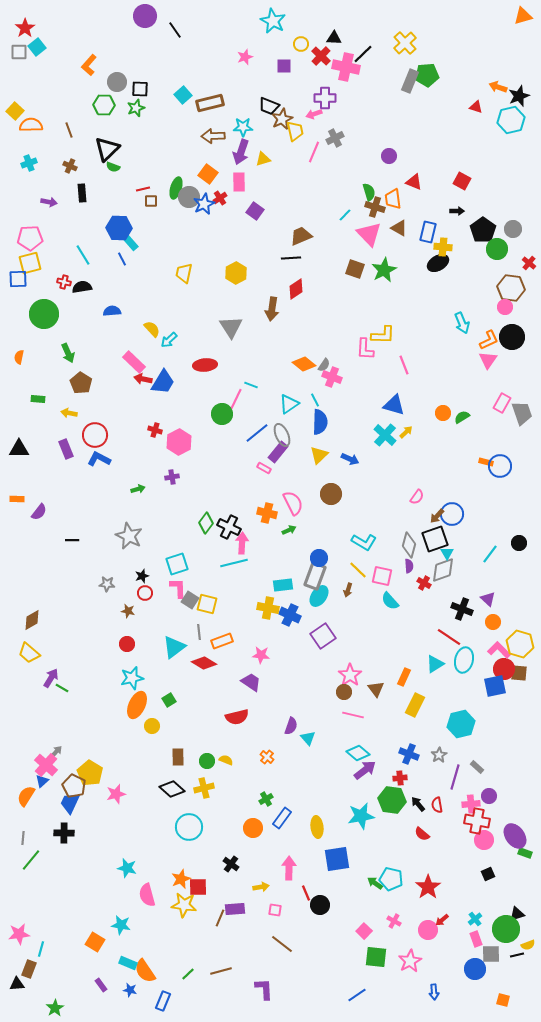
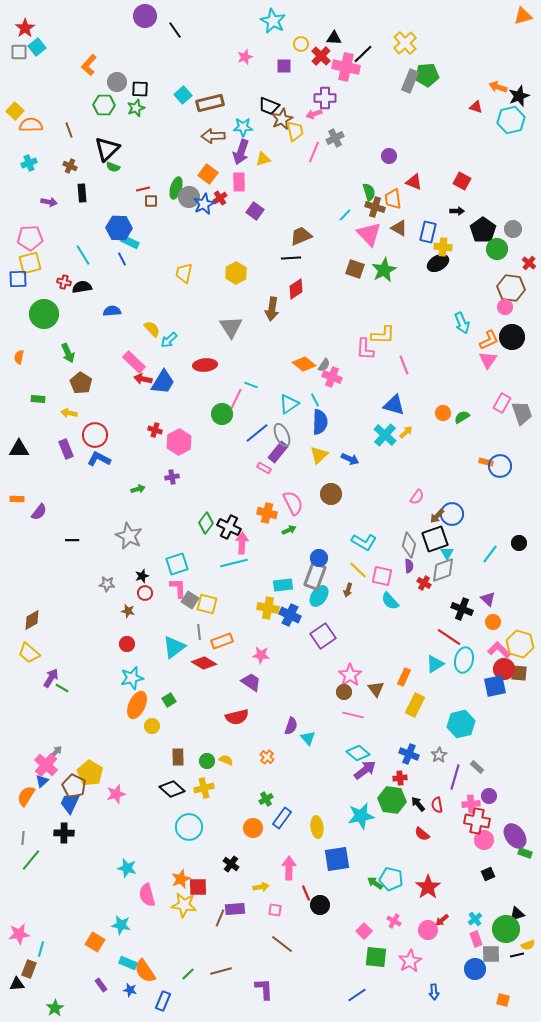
cyan rectangle at (130, 242): rotated 24 degrees counterclockwise
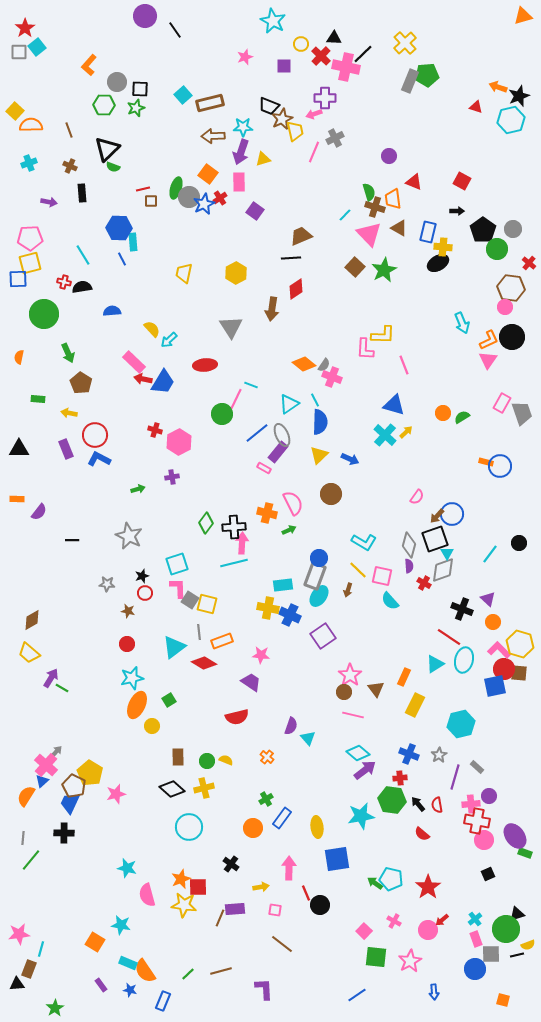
cyan rectangle at (130, 242): moved 3 px right; rotated 60 degrees clockwise
brown square at (355, 269): moved 2 px up; rotated 24 degrees clockwise
black cross at (229, 527): moved 5 px right; rotated 30 degrees counterclockwise
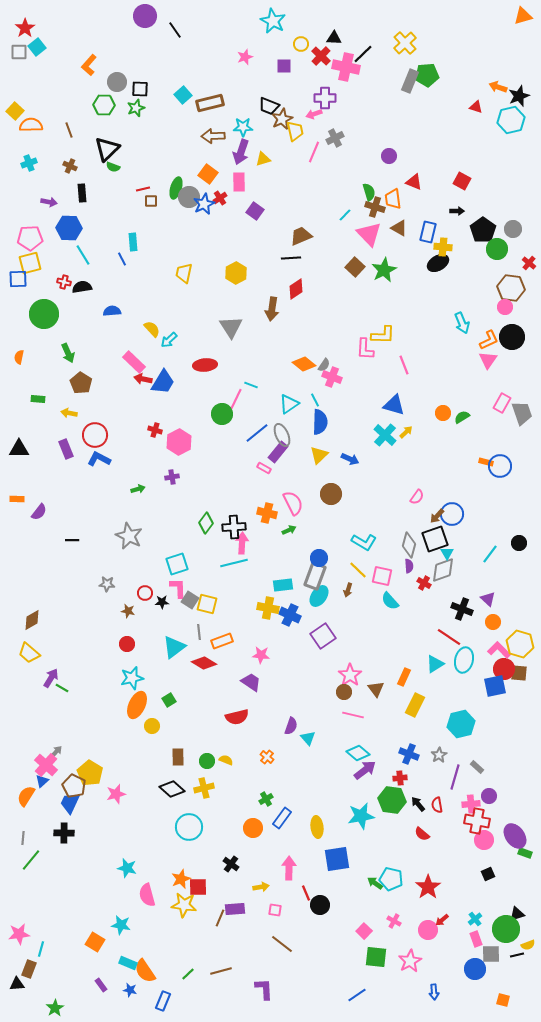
blue hexagon at (119, 228): moved 50 px left
black star at (142, 576): moved 20 px right, 26 px down; rotated 16 degrees clockwise
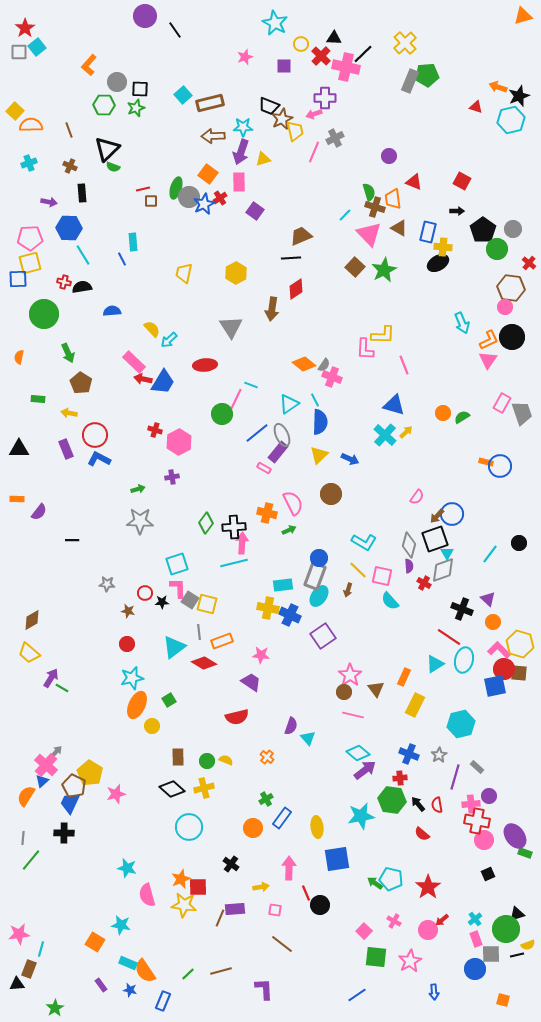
cyan star at (273, 21): moved 2 px right, 2 px down
gray star at (129, 536): moved 11 px right, 15 px up; rotated 24 degrees counterclockwise
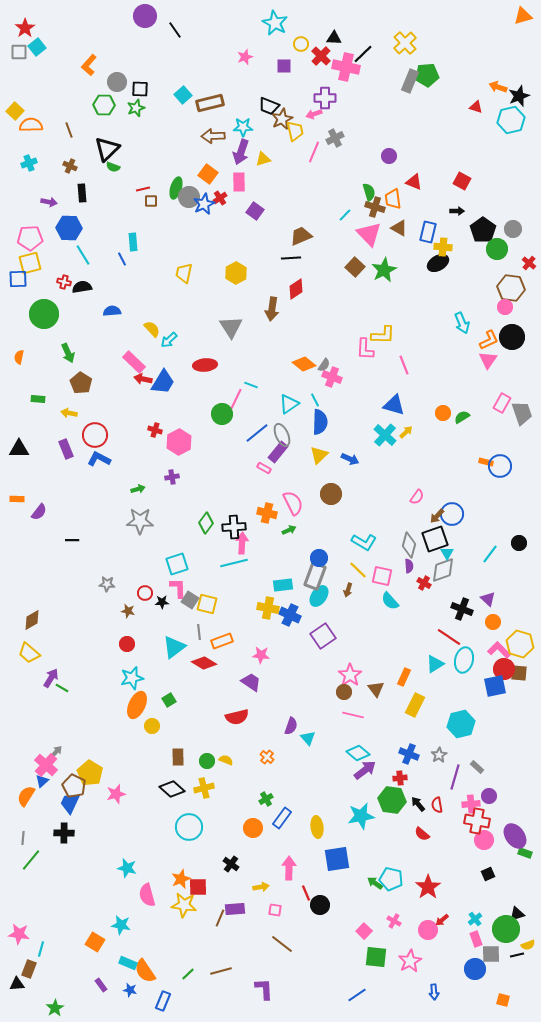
pink star at (19, 934): rotated 15 degrees clockwise
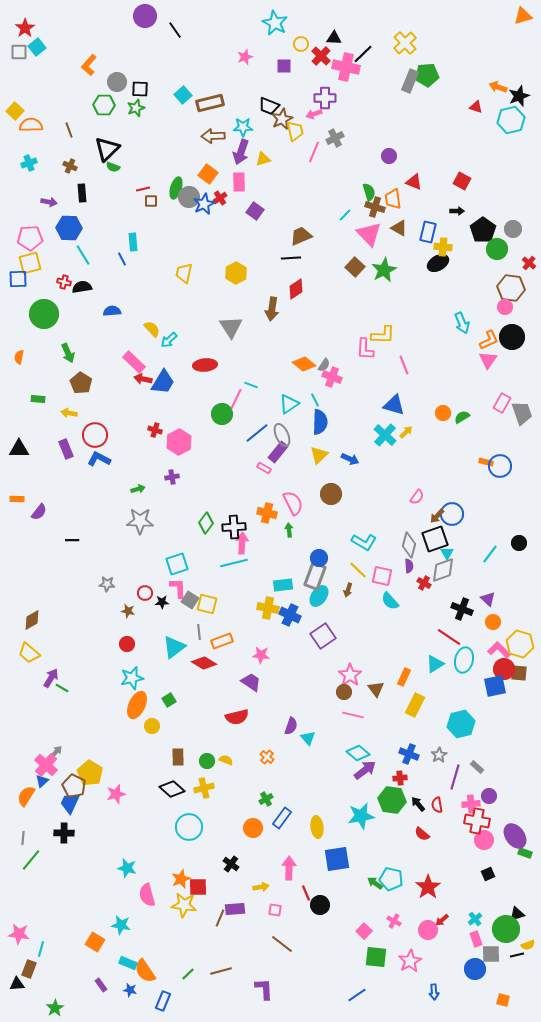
green arrow at (289, 530): rotated 72 degrees counterclockwise
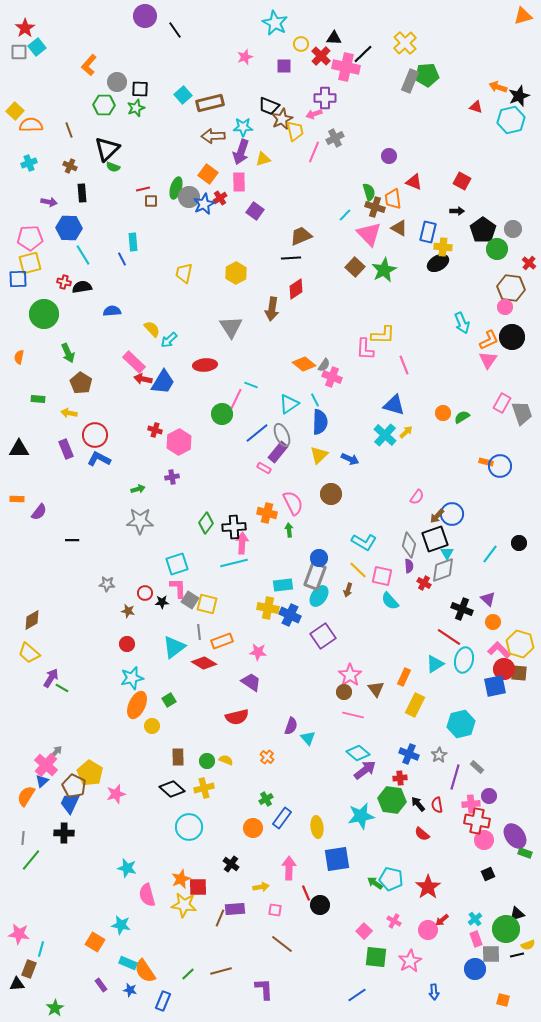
pink star at (261, 655): moved 3 px left, 3 px up
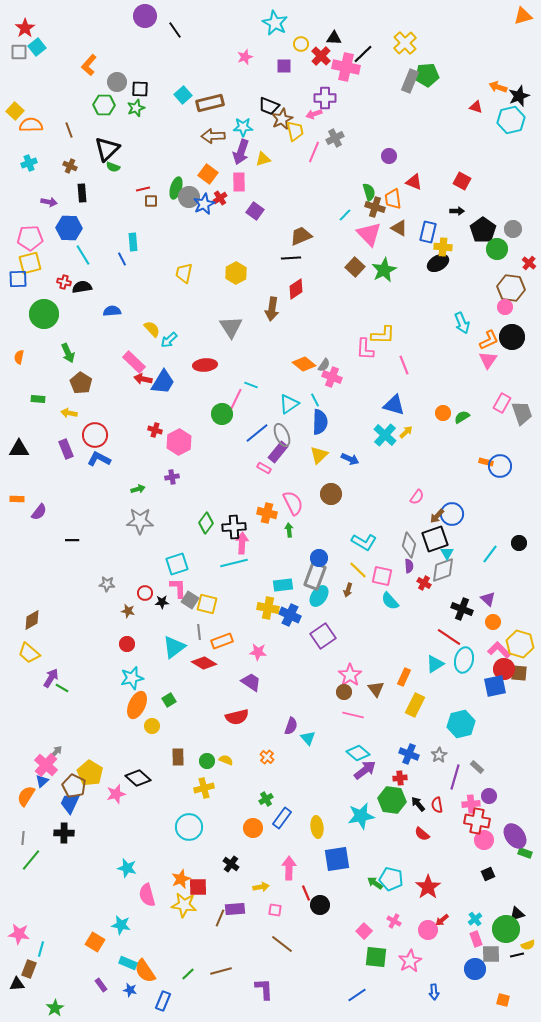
black diamond at (172, 789): moved 34 px left, 11 px up
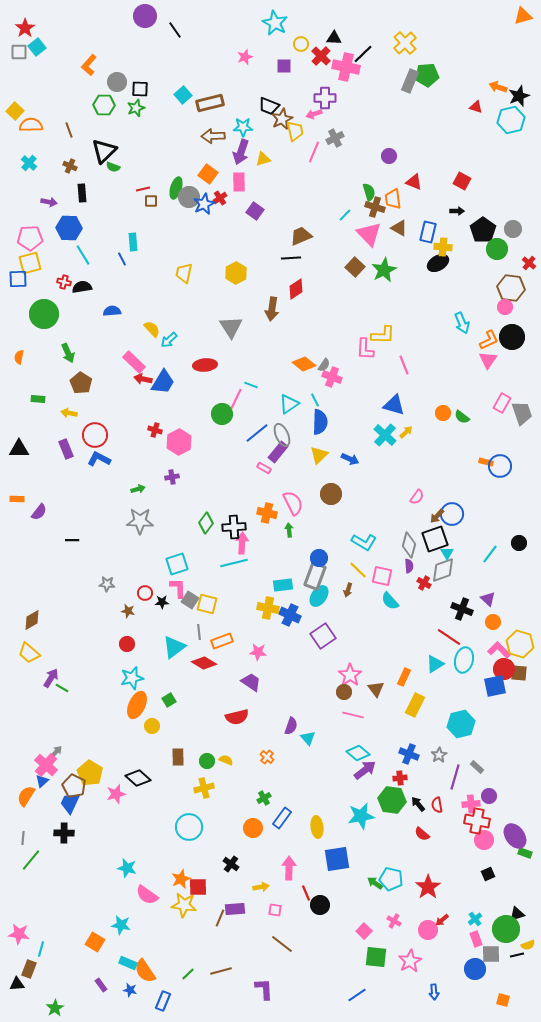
black triangle at (107, 149): moved 3 px left, 2 px down
cyan cross at (29, 163): rotated 28 degrees counterclockwise
green semicircle at (462, 417): rotated 112 degrees counterclockwise
green cross at (266, 799): moved 2 px left, 1 px up
pink semicircle at (147, 895): rotated 40 degrees counterclockwise
